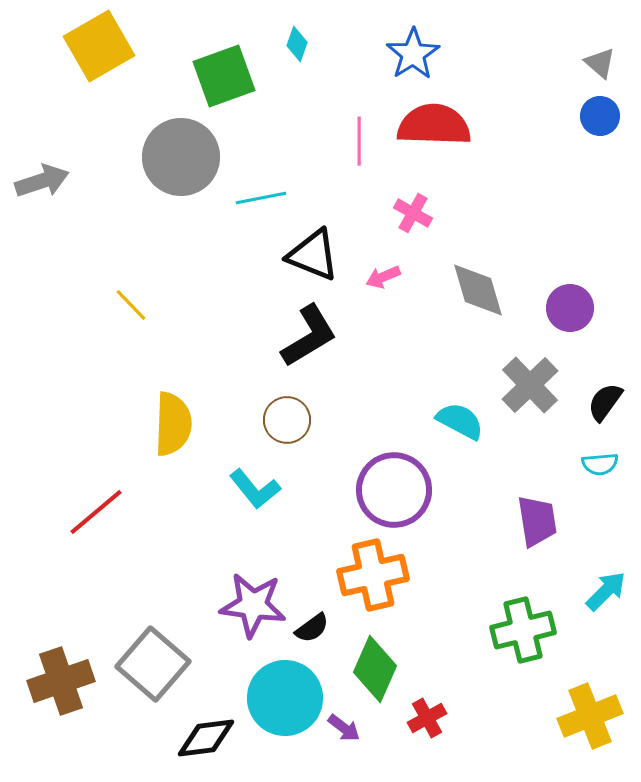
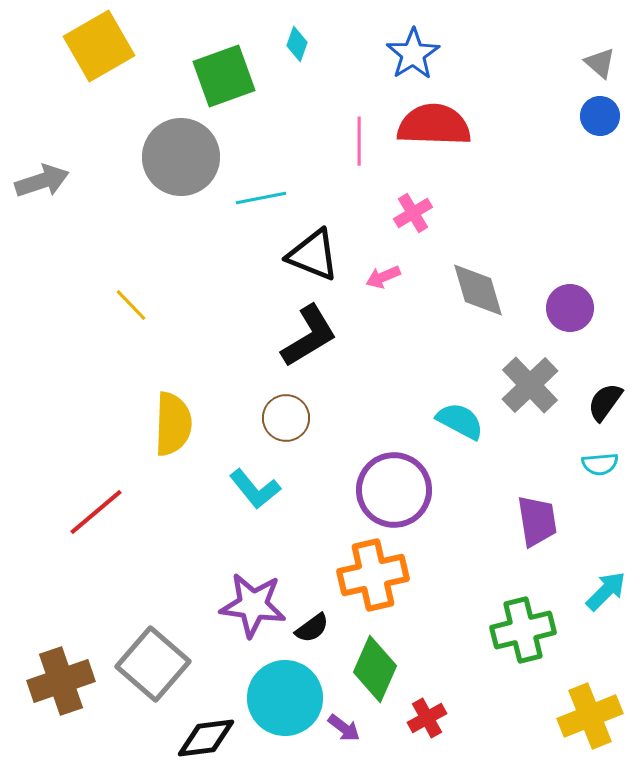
pink cross at (413, 213): rotated 30 degrees clockwise
brown circle at (287, 420): moved 1 px left, 2 px up
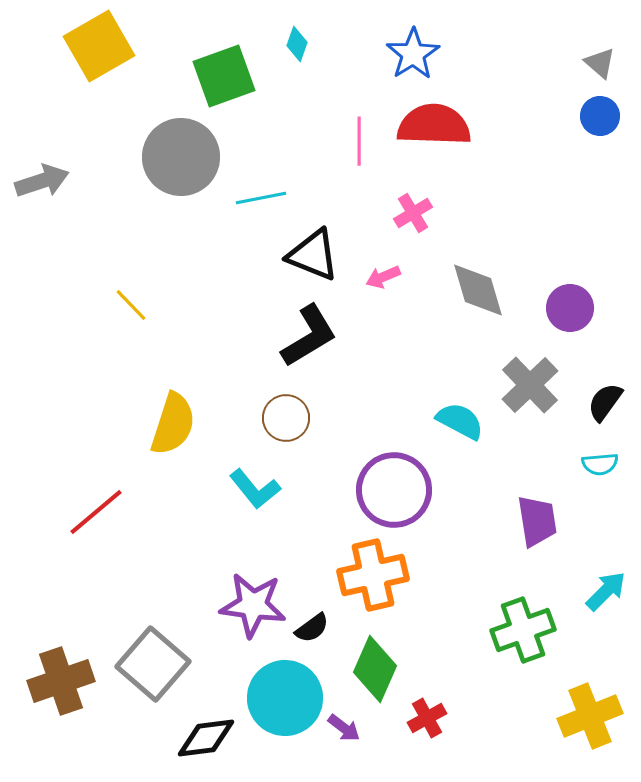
yellow semicircle at (173, 424): rotated 16 degrees clockwise
green cross at (523, 630): rotated 6 degrees counterclockwise
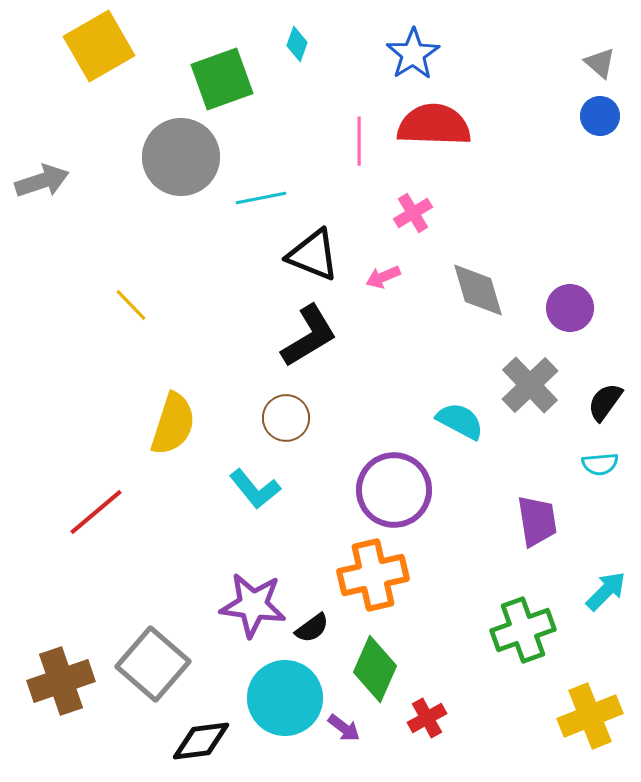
green square at (224, 76): moved 2 px left, 3 px down
black diamond at (206, 738): moved 5 px left, 3 px down
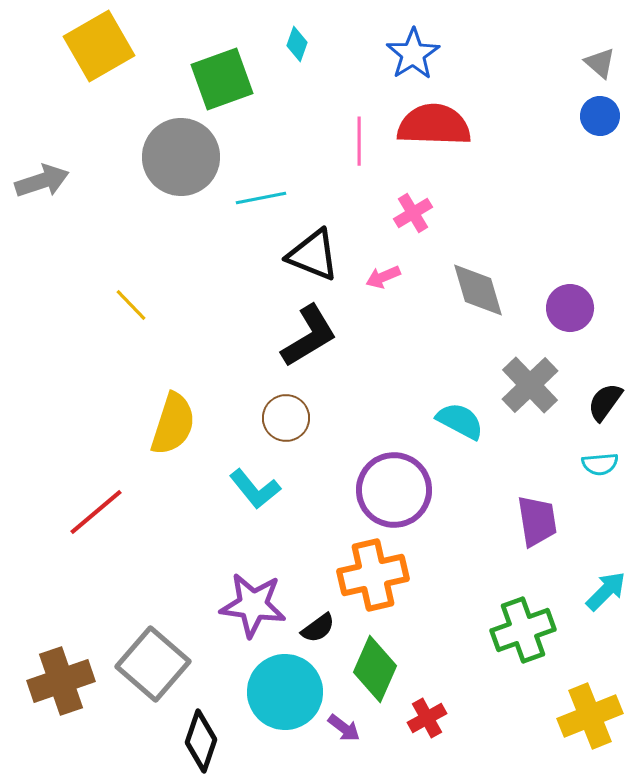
black semicircle at (312, 628): moved 6 px right
cyan circle at (285, 698): moved 6 px up
black diamond at (201, 741): rotated 64 degrees counterclockwise
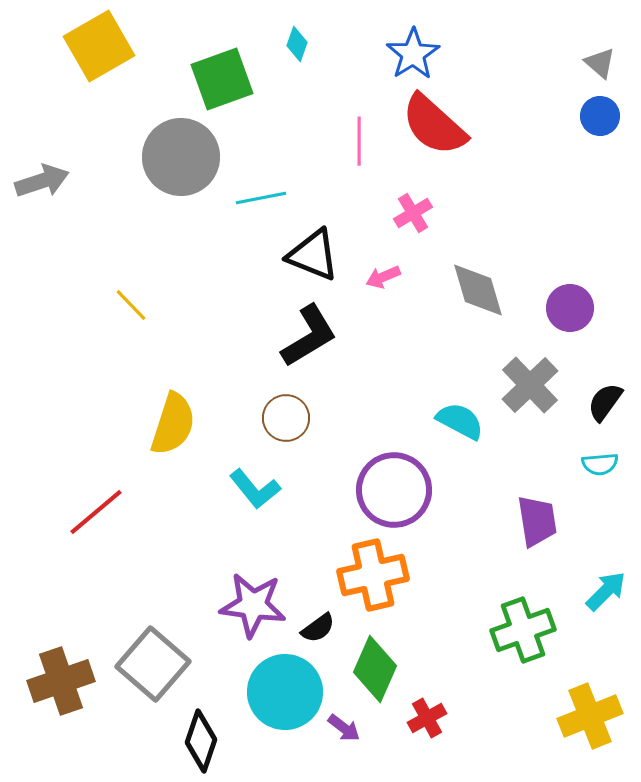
red semicircle at (434, 125): rotated 140 degrees counterclockwise
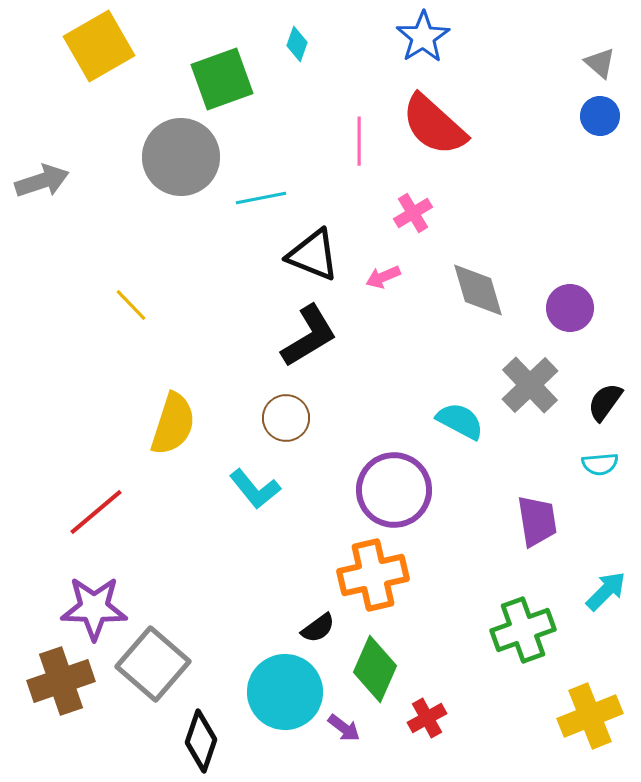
blue star at (413, 54): moved 10 px right, 17 px up
purple star at (253, 605): moved 159 px left, 3 px down; rotated 6 degrees counterclockwise
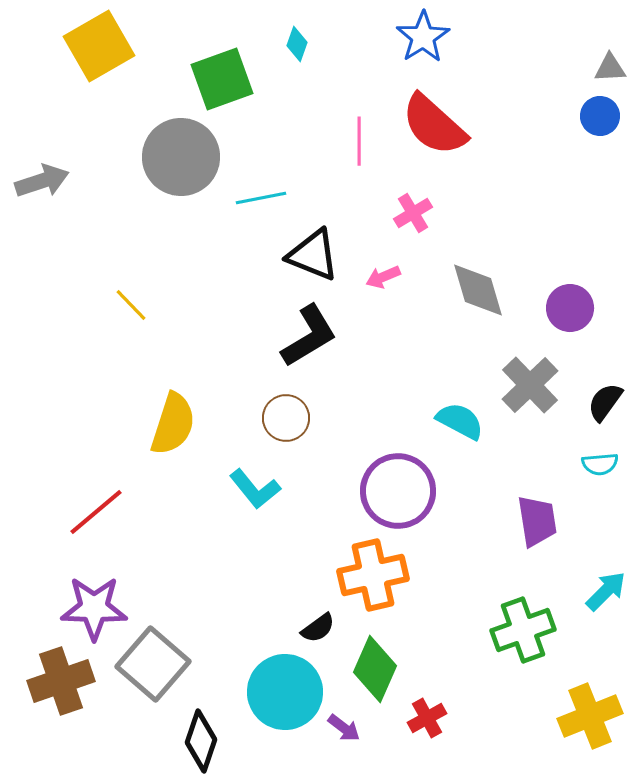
gray triangle at (600, 63): moved 10 px right, 5 px down; rotated 44 degrees counterclockwise
purple circle at (394, 490): moved 4 px right, 1 px down
